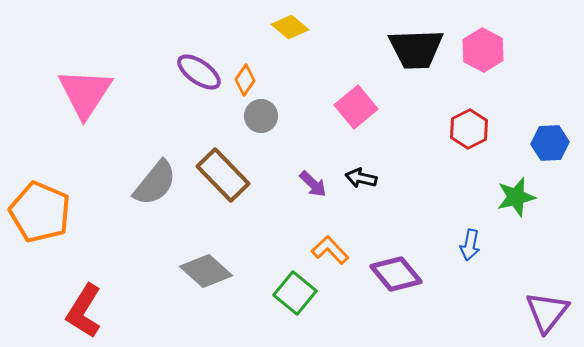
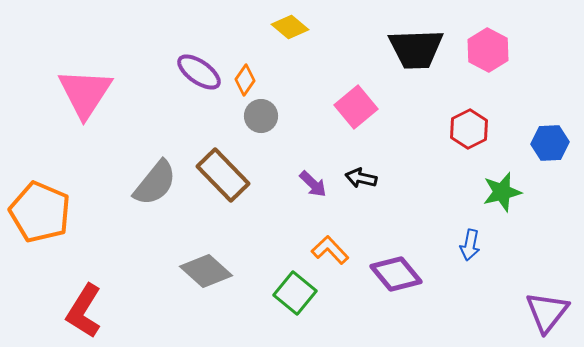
pink hexagon: moved 5 px right
green star: moved 14 px left, 5 px up
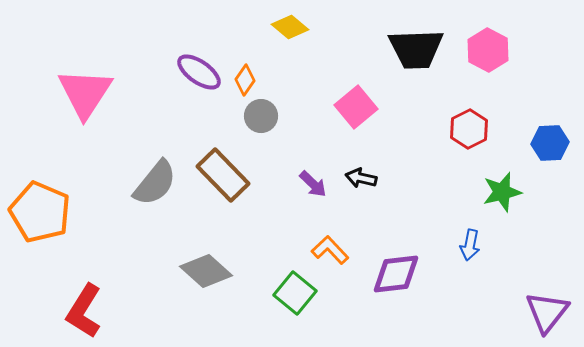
purple diamond: rotated 57 degrees counterclockwise
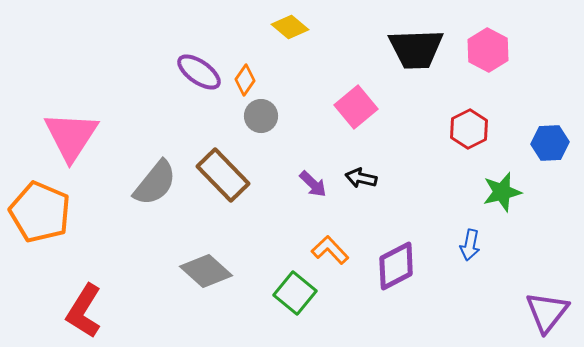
pink triangle: moved 14 px left, 43 px down
purple diamond: moved 8 px up; rotated 21 degrees counterclockwise
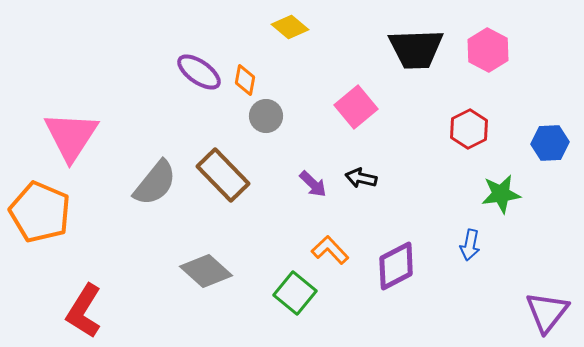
orange diamond: rotated 24 degrees counterclockwise
gray circle: moved 5 px right
green star: moved 1 px left, 2 px down; rotated 6 degrees clockwise
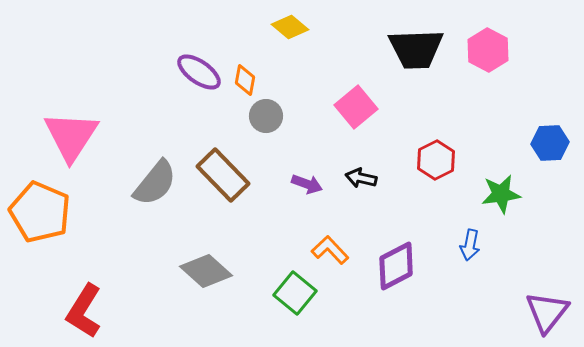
red hexagon: moved 33 px left, 31 px down
purple arrow: moved 6 px left; rotated 24 degrees counterclockwise
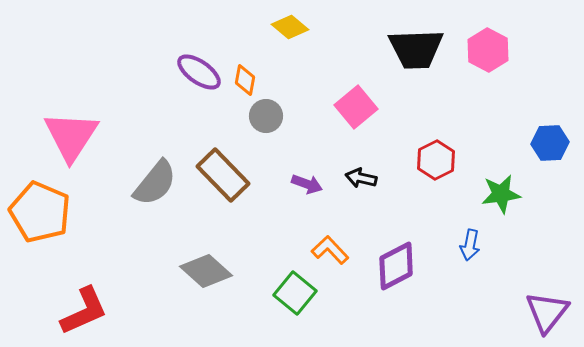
red L-shape: rotated 146 degrees counterclockwise
